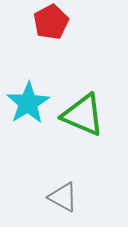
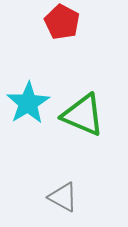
red pentagon: moved 11 px right; rotated 16 degrees counterclockwise
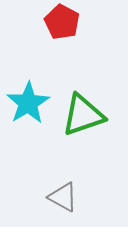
green triangle: rotated 42 degrees counterclockwise
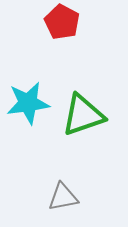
cyan star: rotated 24 degrees clockwise
gray triangle: rotated 40 degrees counterclockwise
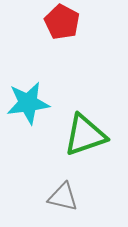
green triangle: moved 2 px right, 20 px down
gray triangle: rotated 24 degrees clockwise
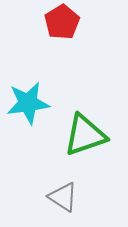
red pentagon: rotated 12 degrees clockwise
gray triangle: rotated 20 degrees clockwise
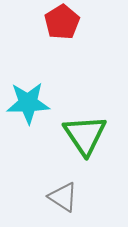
cyan star: rotated 6 degrees clockwise
green triangle: rotated 45 degrees counterclockwise
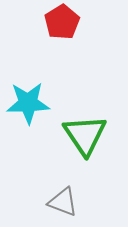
gray triangle: moved 5 px down; rotated 12 degrees counterclockwise
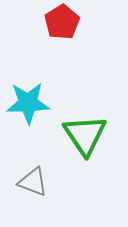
gray triangle: moved 30 px left, 20 px up
